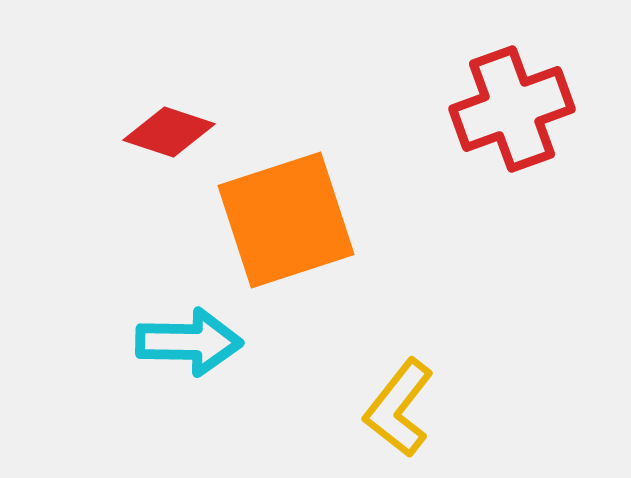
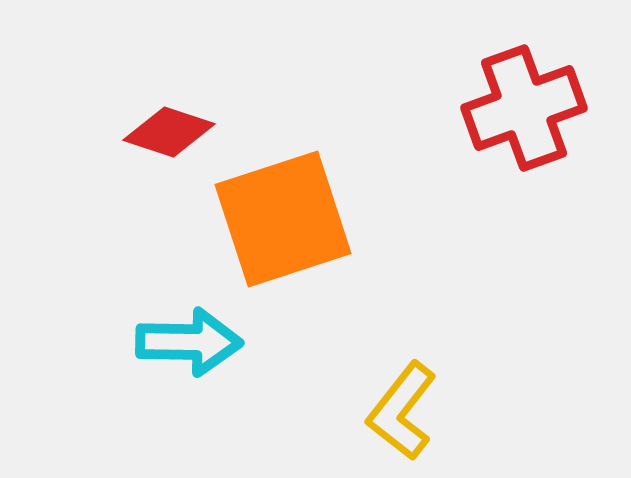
red cross: moved 12 px right, 1 px up
orange square: moved 3 px left, 1 px up
yellow L-shape: moved 3 px right, 3 px down
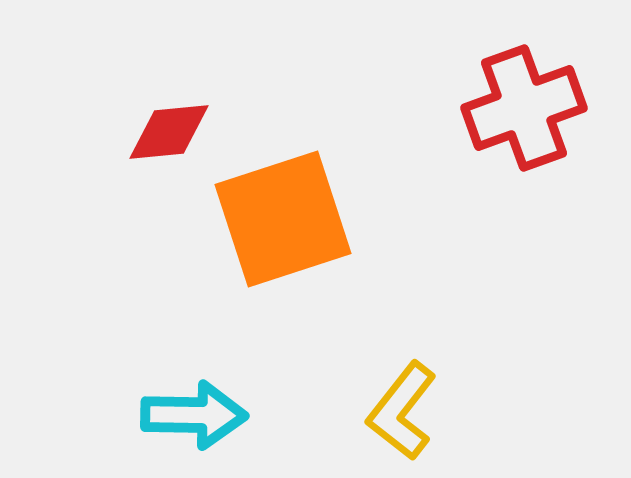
red diamond: rotated 24 degrees counterclockwise
cyan arrow: moved 5 px right, 73 px down
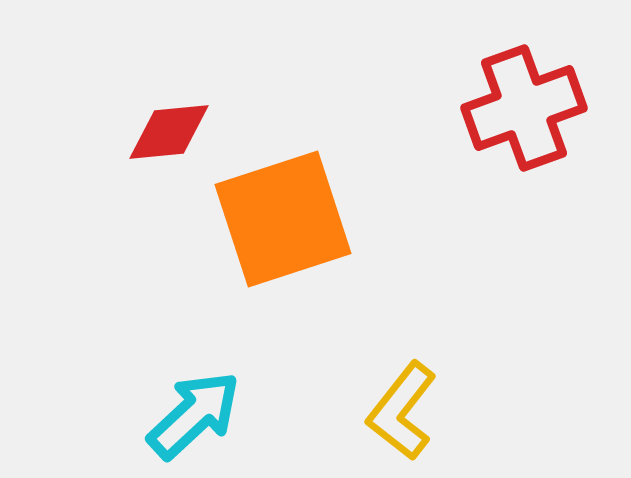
cyan arrow: rotated 44 degrees counterclockwise
